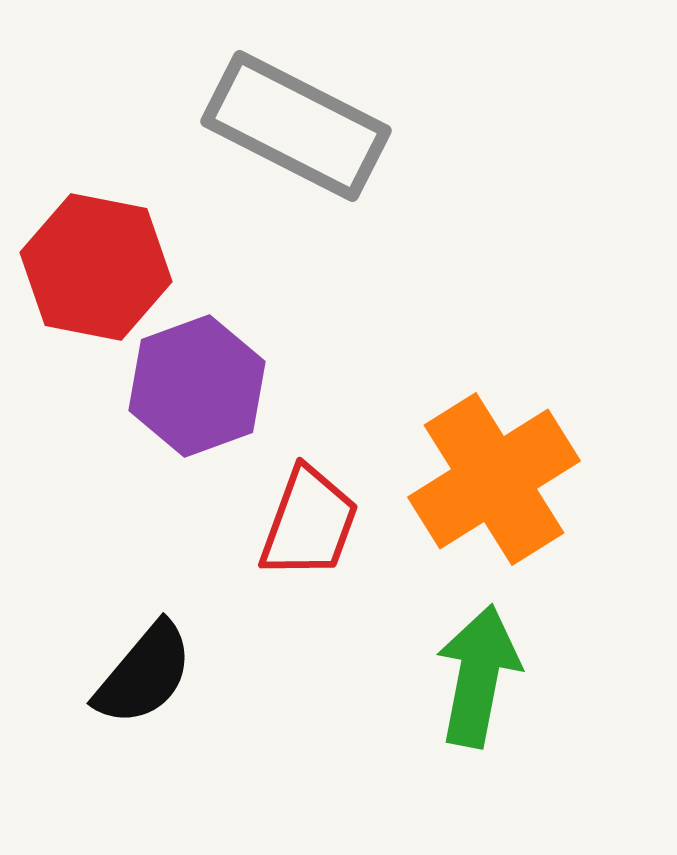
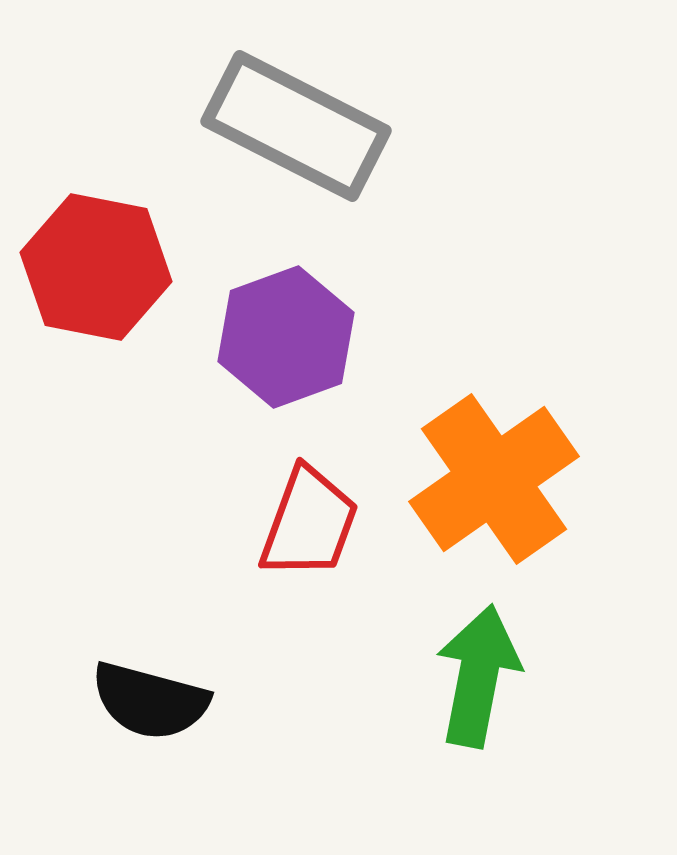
purple hexagon: moved 89 px right, 49 px up
orange cross: rotated 3 degrees counterclockwise
black semicircle: moved 6 px right, 27 px down; rotated 65 degrees clockwise
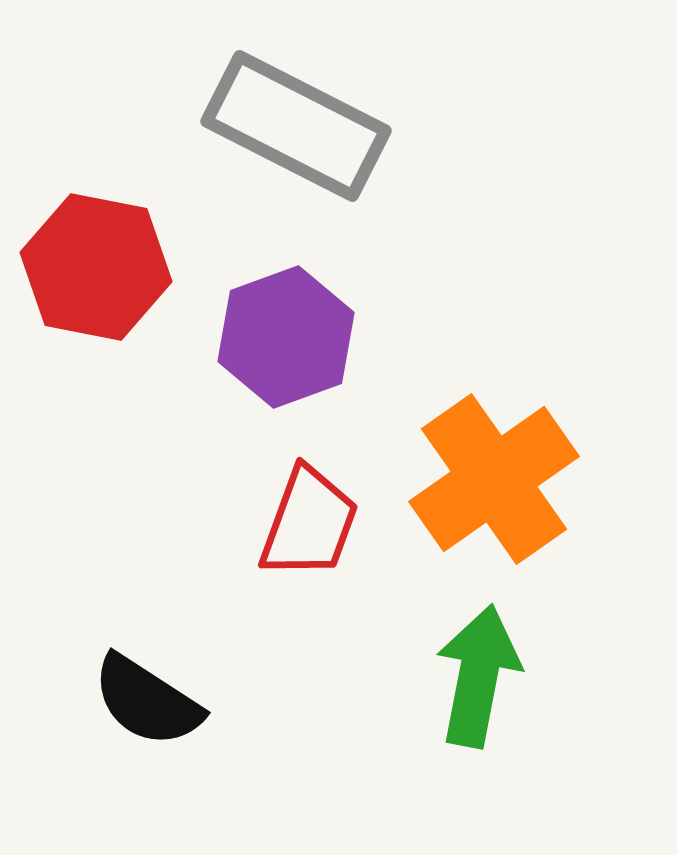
black semicircle: moved 3 px left; rotated 18 degrees clockwise
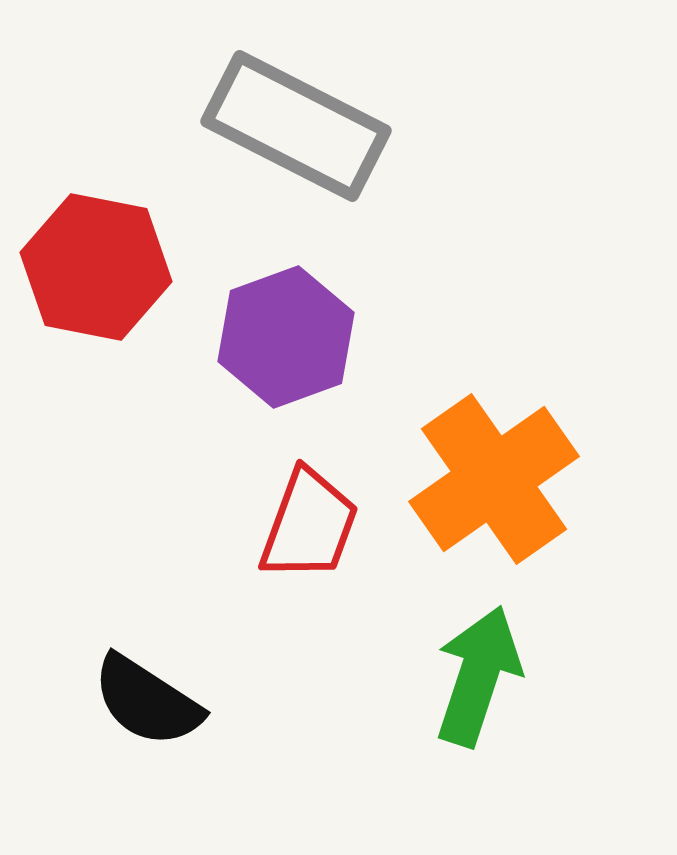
red trapezoid: moved 2 px down
green arrow: rotated 7 degrees clockwise
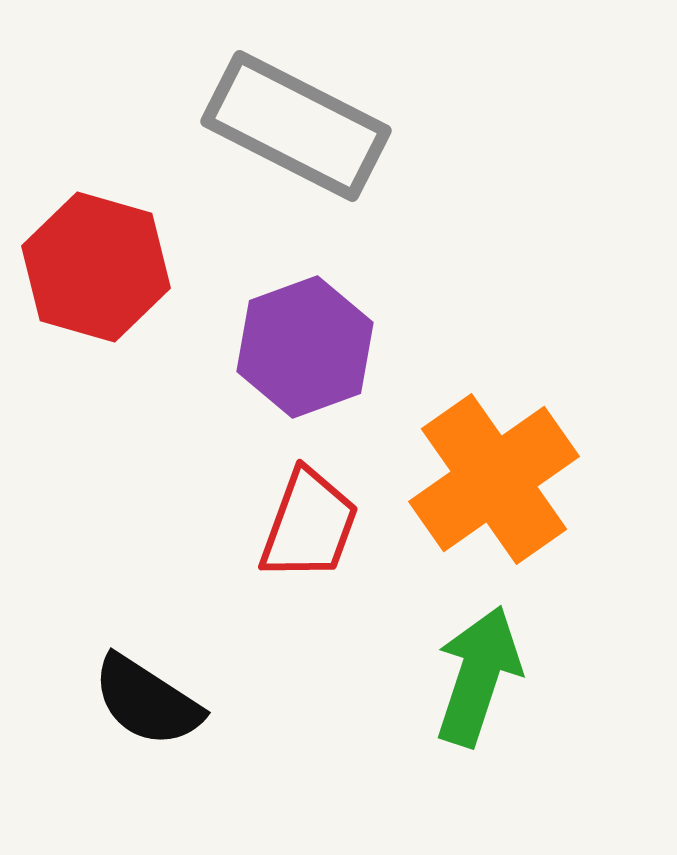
red hexagon: rotated 5 degrees clockwise
purple hexagon: moved 19 px right, 10 px down
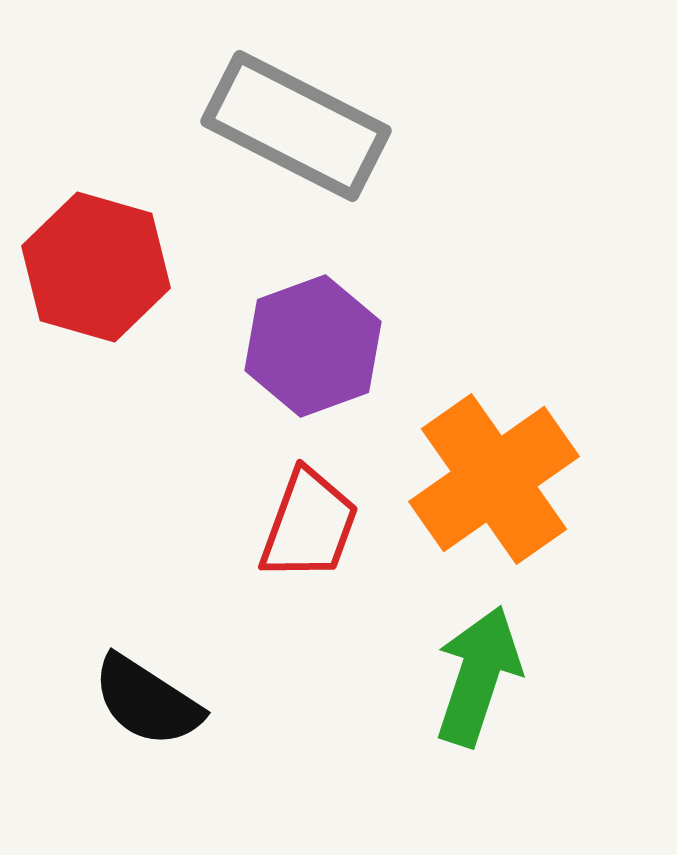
purple hexagon: moved 8 px right, 1 px up
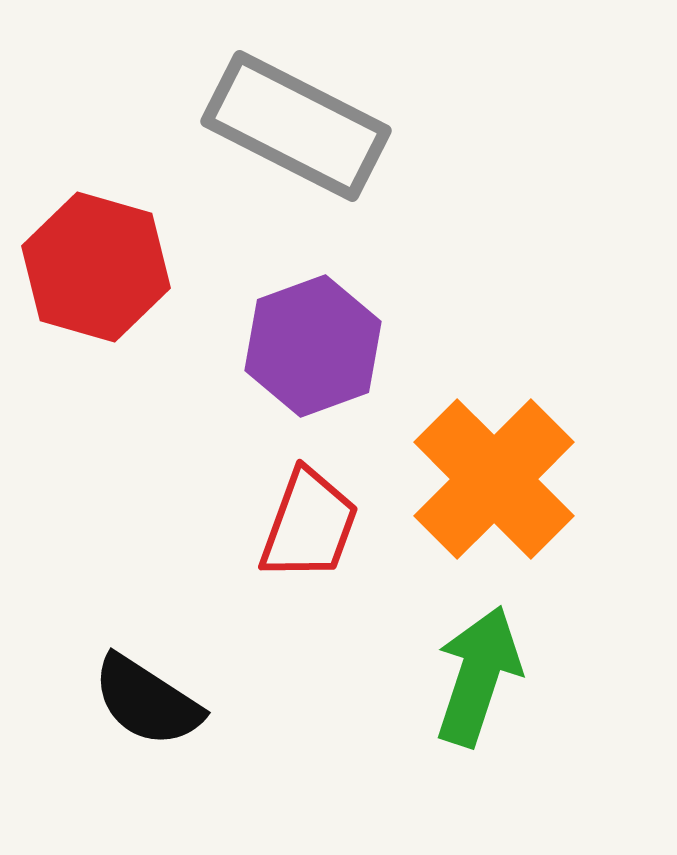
orange cross: rotated 10 degrees counterclockwise
